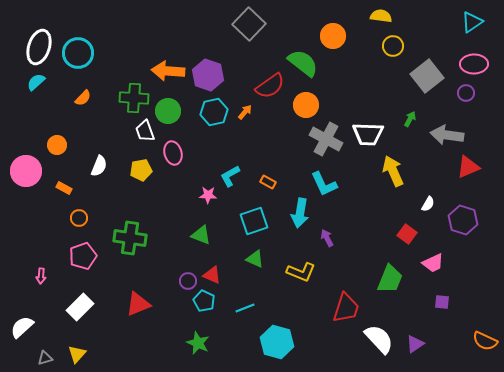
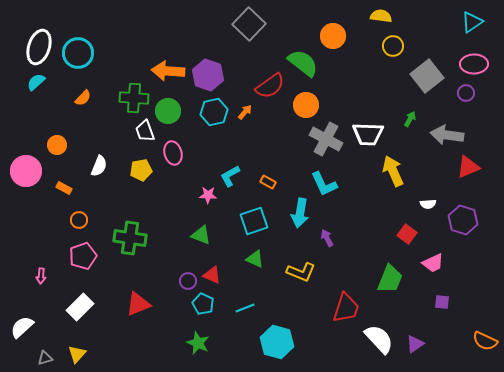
white semicircle at (428, 204): rotated 56 degrees clockwise
orange circle at (79, 218): moved 2 px down
cyan pentagon at (204, 301): moved 1 px left, 3 px down
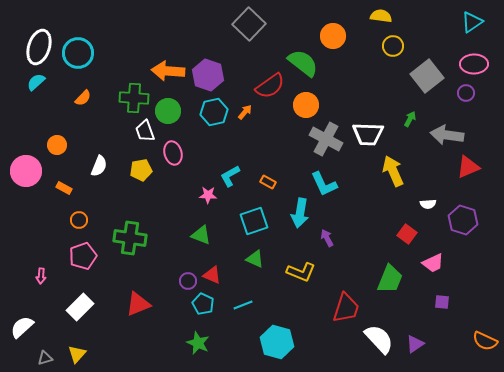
cyan line at (245, 308): moved 2 px left, 3 px up
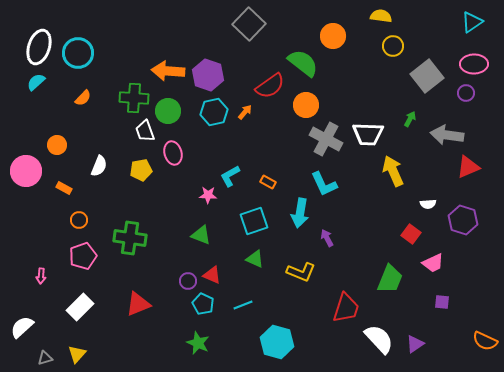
red square at (407, 234): moved 4 px right
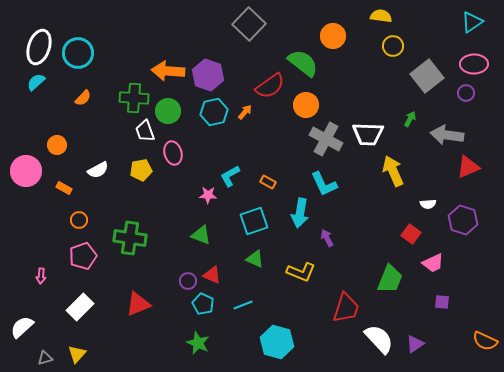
white semicircle at (99, 166): moved 1 px left, 4 px down; rotated 40 degrees clockwise
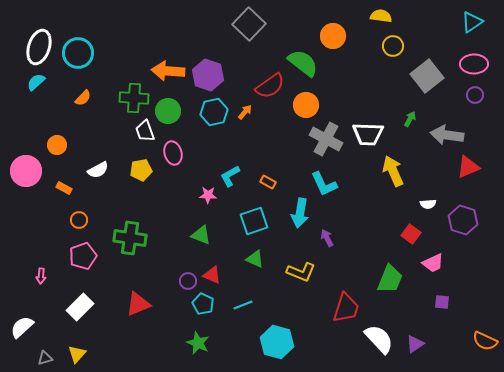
purple circle at (466, 93): moved 9 px right, 2 px down
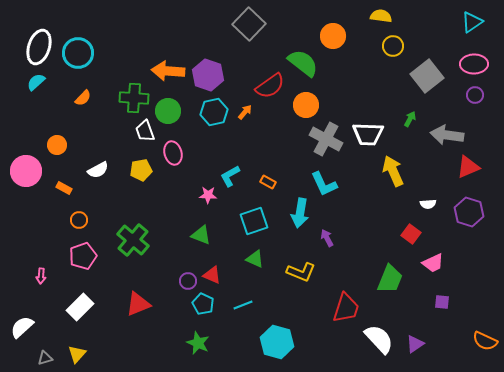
purple hexagon at (463, 220): moved 6 px right, 8 px up
green cross at (130, 238): moved 3 px right, 2 px down; rotated 32 degrees clockwise
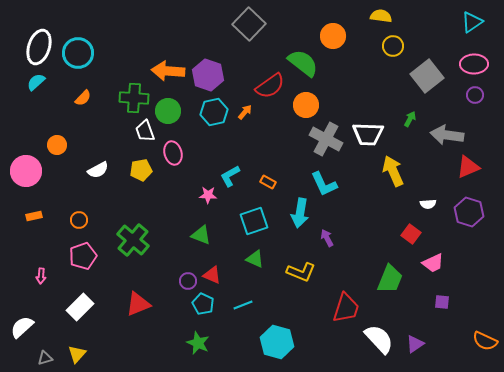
orange rectangle at (64, 188): moved 30 px left, 28 px down; rotated 42 degrees counterclockwise
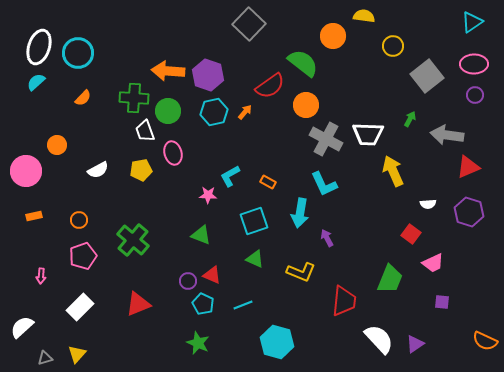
yellow semicircle at (381, 16): moved 17 px left
red trapezoid at (346, 308): moved 2 px left, 7 px up; rotated 12 degrees counterclockwise
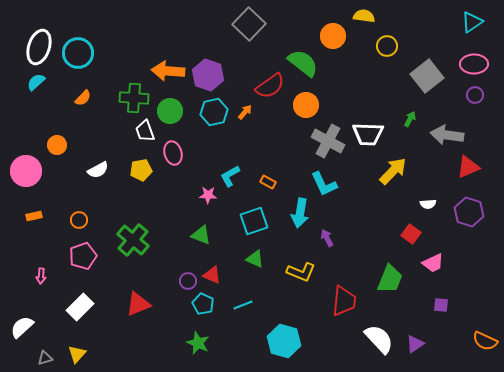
yellow circle at (393, 46): moved 6 px left
green circle at (168, 111): moved 2 px right
gray cross at (326, 139): moved 2 px right, 2 px down
yellow arrow at (393, 171): rotated 68 degrees clockwise
purple square at (442, 302): moved 1 px left, 3 px down
cyan hexagon at (277, 342): moved 7 px right, 1 px up
